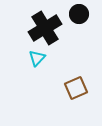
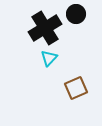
black circle: moved 3 px left
cyan triangle: moved 12 px right
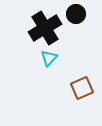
brown square: moved 6 px right
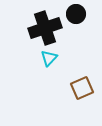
black cross: rotated 12 degrees clockwise
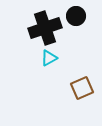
black circle: moved 2 px down
cyan triangle: rotated 18 degrees clockwise
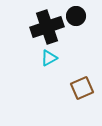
black cross: moved 2 px right, 1 px up
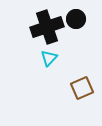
black circle: moved 3 px down
cyan triangle: rotated 18 degrees counterclockwise
